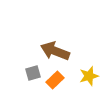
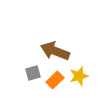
yellow star: moved 10 px left
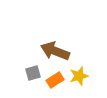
orange rectangle: rotated 12 degrees clockwise
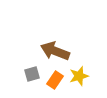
gray square: moved 1 px left, 1 px down
orange rectangle: rotated 24 degrees counterclockwise
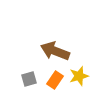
gray square: moved 3 px left, 5 px down
